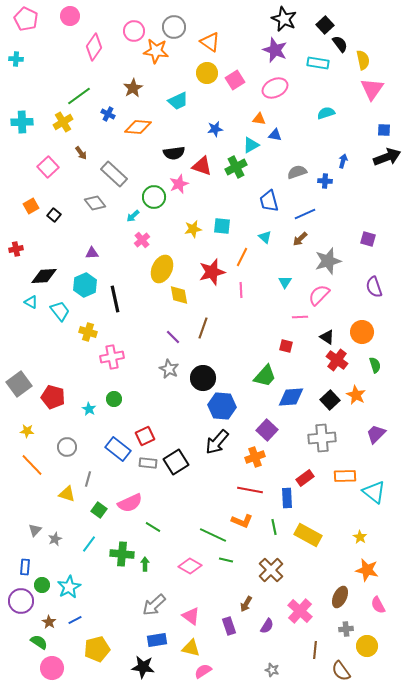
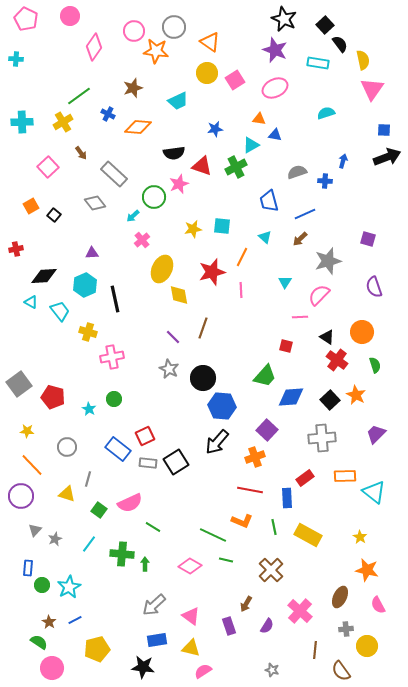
brown star at (133, 88): rotated 12 degrees clockwise
blue rectangle at (25, 567): moved 3 px right, 1 px down
purple circle at (21, 601): moved 105 px up
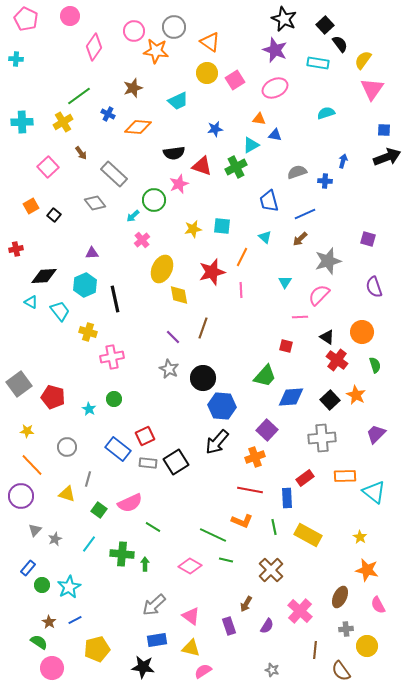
yellow semicircle at (363, 60): rotated 132 degrees counterclockwise
green circle at (154, 197): moved 3 px down
blue rectangle at (28, 568): rotated 35 degrees clockwise
